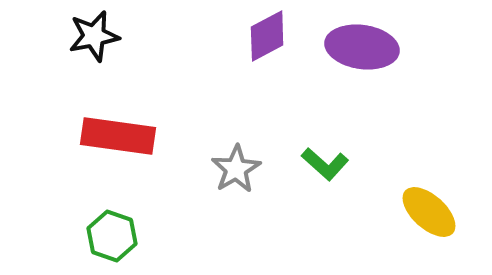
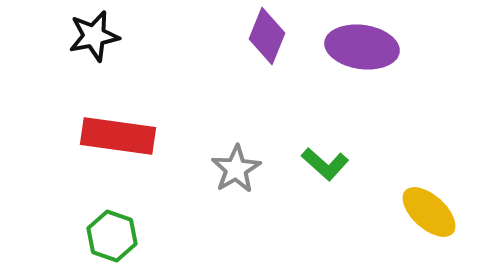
purple diamond: rotated 40 degrees counterclockwise
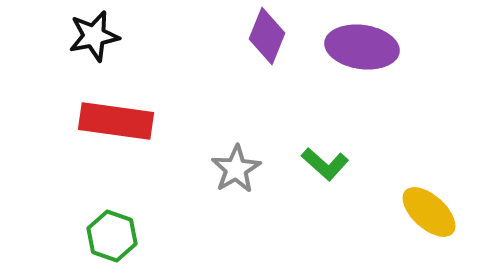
red rectangle: moved 2 px left, 15 px up
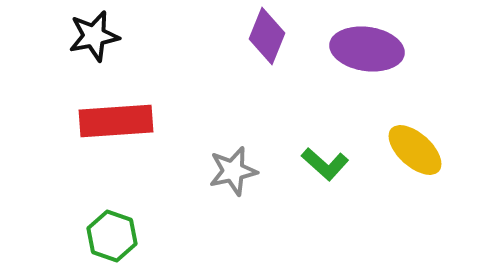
purple ellipse: moved 5 px right, 2 px down
red rectangle: rotated 12 degrees counterclockwise
gray star: moved 3 px left, 2 px down; rotated 18 degrees clockwise
yellow ellipse: moved 14 px left, 62 px up
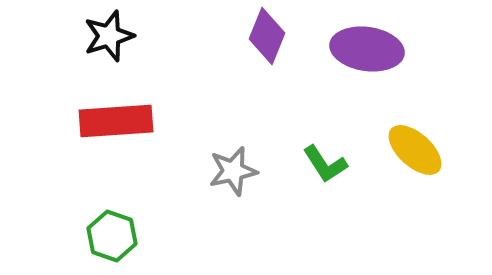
black star: moved 15 px right; rotated 6 degrees counterclockwise
green L-shape: rotated 15 degrees clockwise
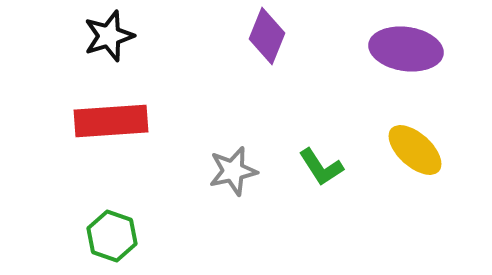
purple ellipse: moved 39 px right
red rectangle: moved 5 px left
green L-shape: moved 4 px left, 3 px down
